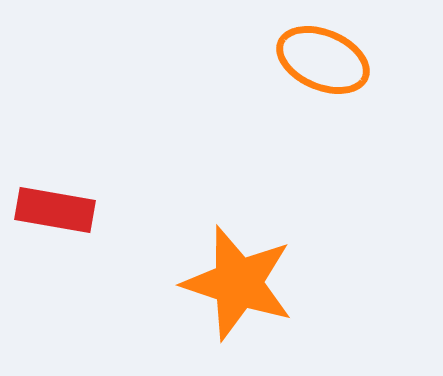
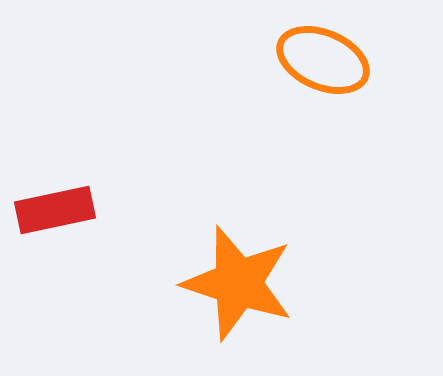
red rectangle: rotated 22 degrees counterclockwise
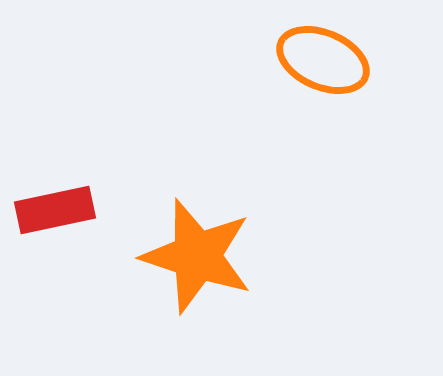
orange star: moved 41 px left, 27 px up
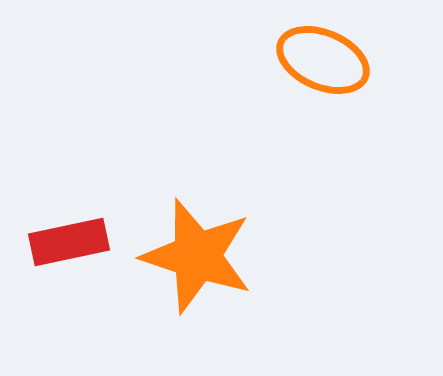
red rectangle: moved 14 px right, 32 px down
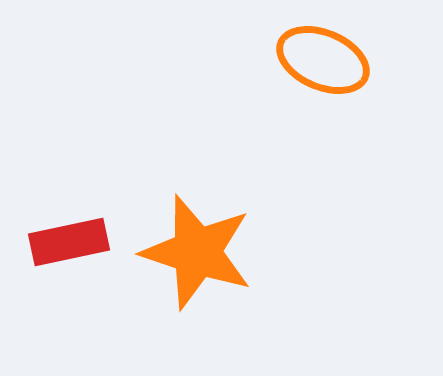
orange star: moved 4 px up
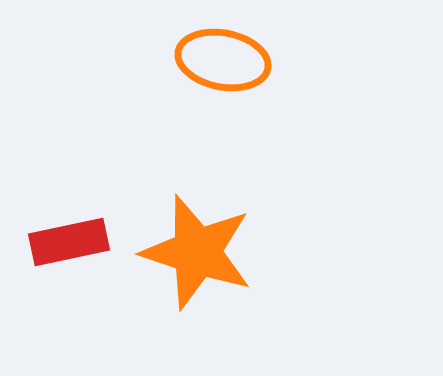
orange ellipse: moved 100 px left; rotated 12 degrees counterclockwise
